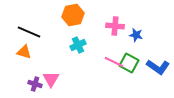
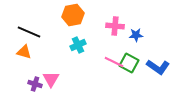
blue star: rotated 16 degrees counterclockwise
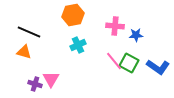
pink line: moved 1 px up; rotated 24 degrees clockwise
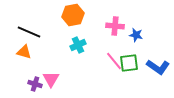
blue star: rotated 16 degrees clockwise
green square: rotated 36 degrees counterclockwise
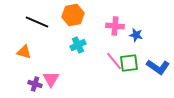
black line: moved 8 px right, 10 px up
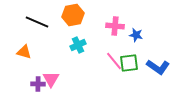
purple cross: moved 3 px right; rotated 16 degrees counterclockwise
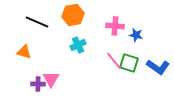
green square: rotated 24 degrees clockwise
